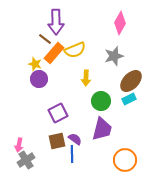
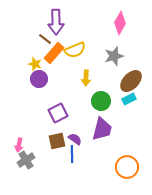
orange circle: moved 2 px right, 7 px down
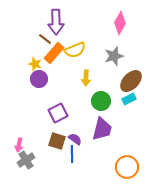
brown square: rotated 30 degrees clockwise
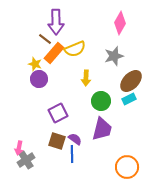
yellow semicircle: moved 1 px up
pink arrow: moved 3 px down
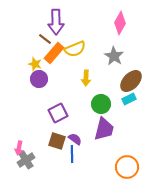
gray star: rotated 24 degrees counterclockwise
green circle: moved 3 px down
purple trapezoid: moved 2 px right
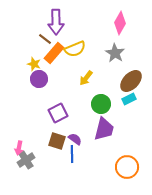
gray star: moved 1 px right, 3 px up
yellow star: moved 1 px left
yellow arrow: rotated 35 degrees clockwise
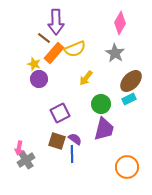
brown line: moved 1 px left, 1 px up
purple square: moved 2 px right
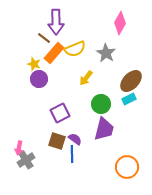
gray star: moved 9 px left
